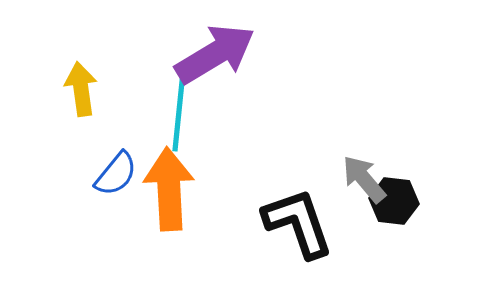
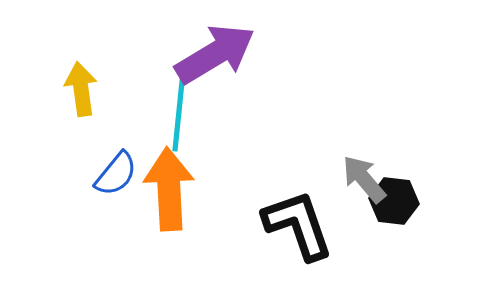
black L-shape: moved 2 px down
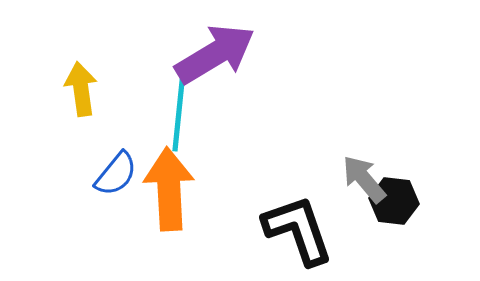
black L-shape: moved 5 px down
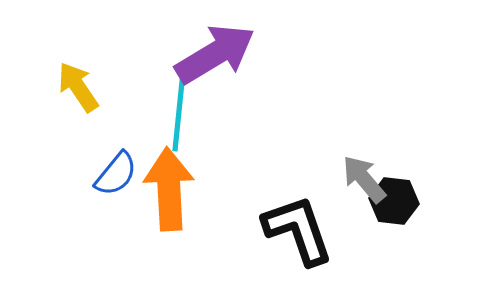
yellow arrow: moved 3 px left, 2 px up; rotated 26 degrees counterclockwise
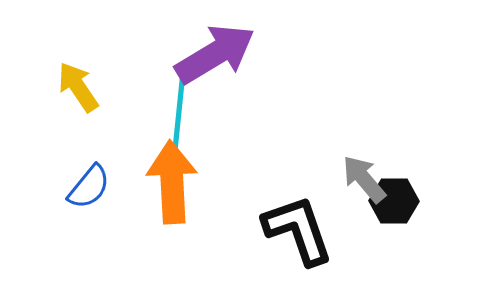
blue semicircle: moved 27 px left, 13 px down
orange arrow: moved 3 px right, 7 px up
black hexagon: rotated 6 degrees counterclockwise
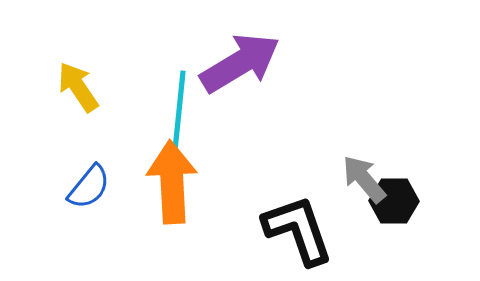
purple arrow: moved 25 px right, 9 px down
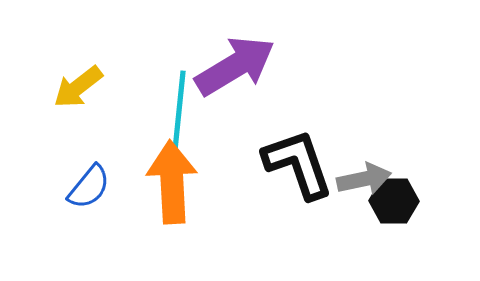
purple arrow: moved 5 px left, 3 px down
yellow arrow: rotated 94 degrees counterclockwise
gray arrow: rotated 118 degrees clockwise
black L-shape: moved 66 px up
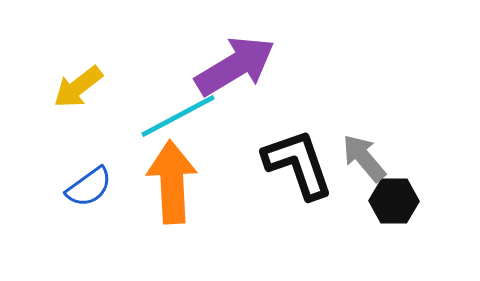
cyan line: moved 1 px left, 5 px down; rotated 56 degrees clockwise
gray arrow: moved 21 px up; rotated 118 degrees counterclockwise
blue semicircle: rotated 15 degrees clockwise
